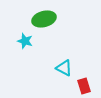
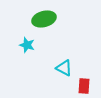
cyan star: moved 2 px right, 4 px down
red rectangle: rotated 21 degrees clockwise
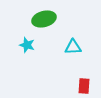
cyan triangle: moved 9 px right, 21 px up; rotated 30 degrees counterclockwise
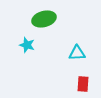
cyan triangle: moved 4 px right, 6 px down
red rectangle: moved 1 px left, 2 px up
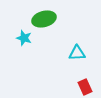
cyan star: moved 3 px left, 7 px up
red rectangle: moved 2 px right, 3 px down; rotated 28 degrees counterclockwise
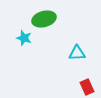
red rectangle: moved 2 px right
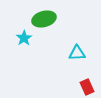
cyan star: rotated 21 degrees clockwise
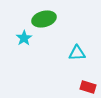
red rectangle: moved 1 px right; rotated 49 degrees counterclockwise
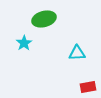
cyan star: moved 5 px down
red rectangle: rotated 28 degrees counterclockwise
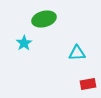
red rectangle: moved 3 px up
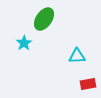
green ellipse: rotated 40 degrees counterclockwise
cyan triangle: moved 3 px down
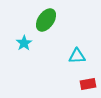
green ellipse: moved 2 px right, 1 px down
